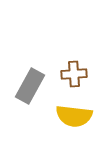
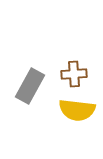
yellow semicircle: moved 3 px right, 6 px up
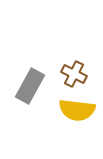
brown cross: rotated 30 degrees clockwise
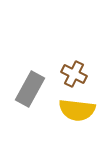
gray rectangle: moved 3 px down
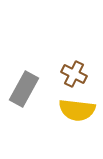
gray rectangle: moved 6 px left
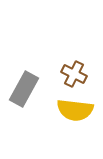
yellow semicircle: moved 2 px left
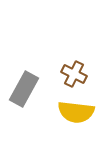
yellow semicircle: moved 1 px right, 2 px down
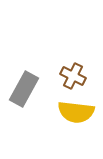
brown cross: moved 1 px left, 2 px down
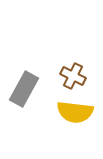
yellow semicircle: moved 1 px left
